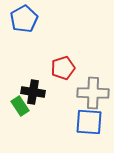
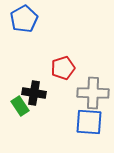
black cross: moved 1 px right, 1 px down
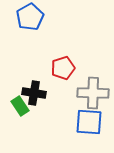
blue pentagon: moved 6 px right, 2 px up
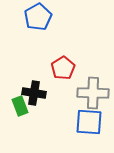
blue pentagon: moved 8 px right
red pentagon: rotated 15 degrees counterclockwise
green rectangle: rotated 12 degrees clockwise
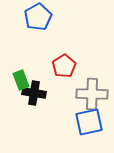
red pentagon: moved 1 px right, 2 px up
gray cross: moved 1 px left, 1 px down
green rectangle: moved 1 px right, 26 px up
blue square: rotated 16 degrees counterclockwise
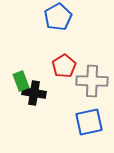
blue pentagon: moved 20 px right
green rectangle: moved 1 px down
gray cross: moved 13 px up
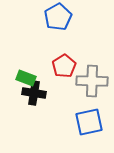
green rectangle: moved 5 px right, 3 px up; rotated 48 degrees counterclockwise
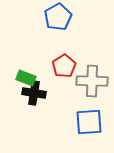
blue square: rotated 8 degrees clockwise
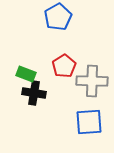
green rectangle: moved 4 px up
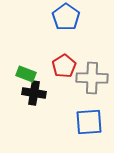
blue pentagon: moved 8 px right; rotated 8 degrees counterclockwise
gray cross: moved 3 px up
